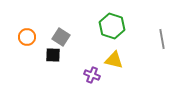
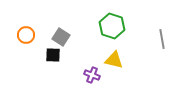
orange circle: moved 1 px left, 2 px up
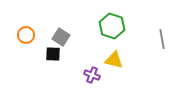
black square: moved 1 px up
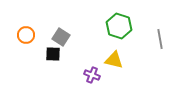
green hexagon: moved 7 px right
gray line: moved 2 px left
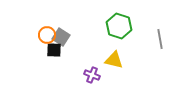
orange circle: moved 21 px right
black square: moved 1 px right, 4 px up
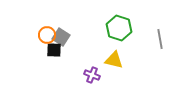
green hexagon: moved 2 px down
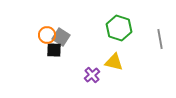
yellow triangle: moved 2 px down
purple cross: rotated 28 degrees clockwise
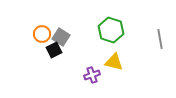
green hexagon: moved 8 px left, 2 px down
orange circle: moved 5 px left, 1 px up
black square: rotated 28 degrees counterclockwise
purple cross: rotated 21 degrees clockwise
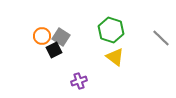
orange circle: moved 2 px down
gray line: moved 1 px right, 1 px up; rotated 36 degrees counterclockwise
yellow triangle: moved 1 px right, 5 px up; rotated 24 degrees clockwise
purple cross: moved 13 px left, 6 px down
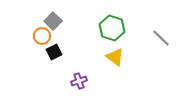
green hexagon: moved 1 px right, 2 px up
gray square: moved 8 px left, 16 px up; rotated 12 degrees clockwise
black square: moved 2 px down
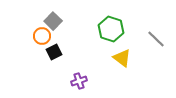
green hexagon: moved 1 px left, 1 px down
gray line: moved 5 px left, 1 px down
yellow triangle: moved 7 px right, 1 px down
